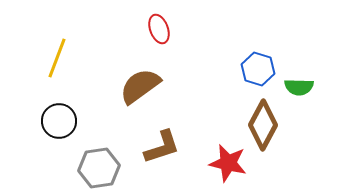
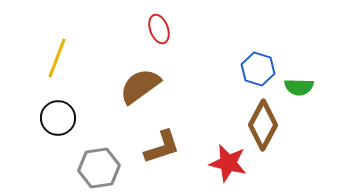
black circle: moved 1 px left, 3 px up
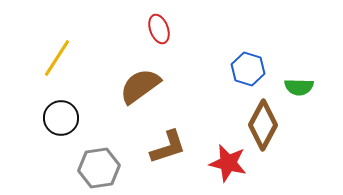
yellow line: rotated 12 degrees clockwise
blue hexagon: moved 10 px left
black circle: moved 3 px right
brown L-shape: moved 6 px right
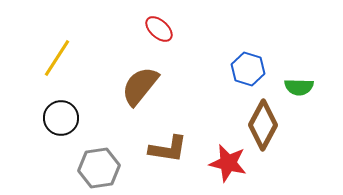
red ellipse: rotated 28 degrees counterclockwise
brown semicircle: rotated 15 degrees counterclockwise
brown L-shape: moved 2 px down; rotated 27 degrees clockwise
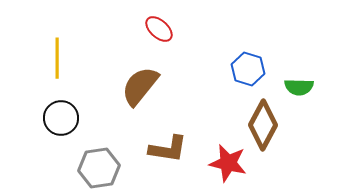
yellow line: rotated 33 degrees counterclockwise
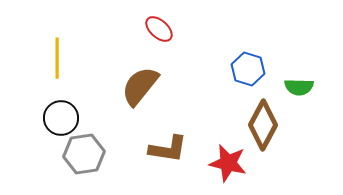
gray hexagon: moved 15 px left, 14 px up
